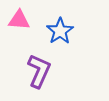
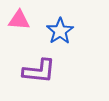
purple L-shape: rotated 72 degrees clockwise
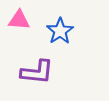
purple L-shape: moved 2 px left, 1 px down
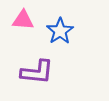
pink triangle: moved 4 px right
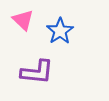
pink triangle: rotated 40 degrees clockwise
